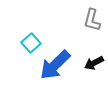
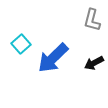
cyan square: moved 10 px left, 1 px down
blue arrow: moved 2 px left, 7 px up
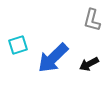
cyan square: moved 3 px left, 1 px down; rotated 24 degrees clockwise
black arrow: moved 5 px left, 1 px down
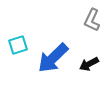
gray L-shape: rotated 10 degrees clockwise
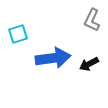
cyan square: moved 11 px up
blue arrow: rotated 144 degrees counterclockwise
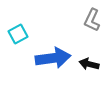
cyan square: rotated 12 degrees counterclockwise
black arrow: rotated 42 degrees clockwise
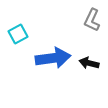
black arrow: moved 1 px up
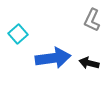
cyan square: rotated 12 degrees counterclockwise
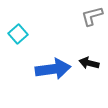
gray L-shape: moved 4 px up; rotated 50 degrees clockwise
blue arrow: moved 11 px down
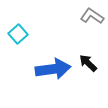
gray L-shape: rotated 50 degrees clockwise
black arrow: moved 1 px left; rotated 30 degrees clockwise
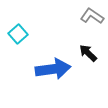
black arrow: moved 10 px up
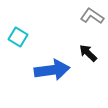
cyan square: moved 3 px down; rotated 18 degrees counterclockwise
blue arrow: moved 1 px left, 1 px down
